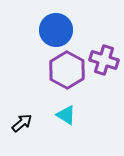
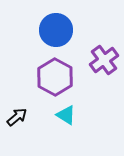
purple cross: rotated 36 degrees clockwise
purple hexagon: moved 12 px left, 7 px down
black arrow: moved 5 px left, 6 px up
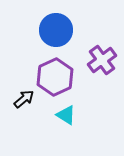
purple cross: moved 2 px left
purple hexagon: rotated 6 degrees clockwise
black arrow: moved 7 px right, 18 px up
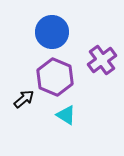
blue circle: moved 4 px left, 2 px down
purple hexagon: rotated 12 degrees counterclockwise
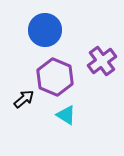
blue circle: moved 7 px left, 2 px up
purple cross: moved 1 px down
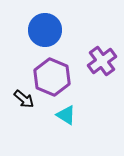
purple hexagon: moved 3 px left
black arrow: rotated 80 degrees clockwise
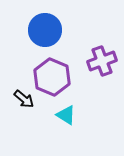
purple cross: rotated 16 degrees clockwise
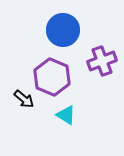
blue circle: moved 18 px right
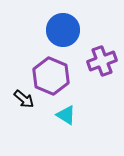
purple hexagon: moved 1 px left, 1 px up
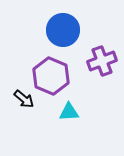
cyan triangle: moved 3 px right, 3 px up; rotated 35 degrees counterclockwise
